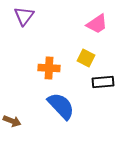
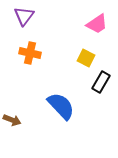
orange cross: moved 19 px left, 15 px up; rotated 10 degrees clockwise
black rectangle: moved 2 px left; rotated 55 degrees counterclockwise
brown arrow: moved 1 px up
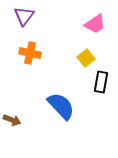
pink trapezoid: moved 2 px left
yellow square: rotated 24 degrees clockwise
black rectangle: rotated 20 degrees counterclockwise
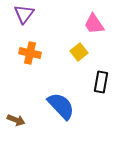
purple triangle: moved 2 px up
pink trapezoid: moved 1 px left; rotated 90 degrees clockwise
yellow square: moved 7 px left, 6 px up
brown arrow: moved 4 px right
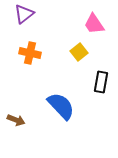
purple triangle: rotated 15 degrees clockwise
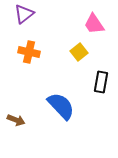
orange cross: moved 1 px left, 1 px up
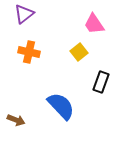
black rectangle: rotated 10 degrees clockwise
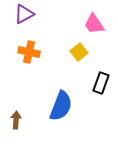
purple triangle: rotated 10 degrees clockwise
black rectangle: moved 1 px down
blue semicircle: rotated 64 degrees clockwise
brown arrow: rotated 108 degrees counterclockwise
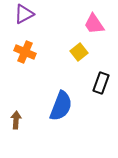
orange cross: moved 4 px left; rotated 10 degrees clockwise
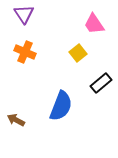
purple triangle: rotated 35 degrees counterclockwise
yellow square: moved 1 px left, 1 px down
black rectangle: rotated 30 degrees clockwise
brown arrow: rotated 66 degrees counterclockwise
